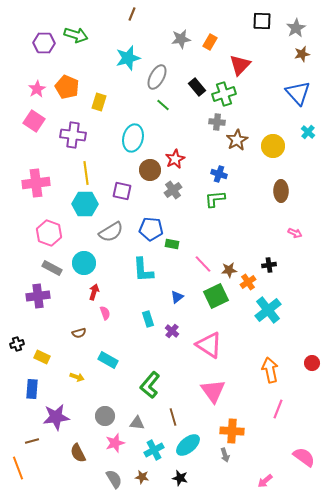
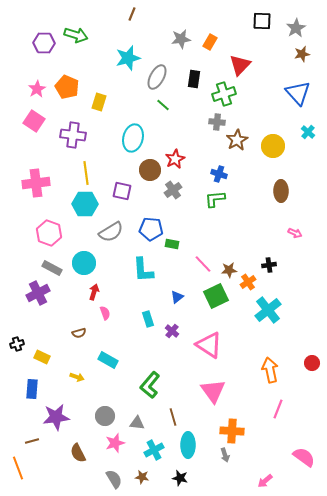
black rectangle at (197, 87): moved 3 px left, 8 px up; rotated 48 degrees clockwise
purple cross at (38, 296): moved 3 px up; rotated 20 degrees counterclockwise
cyan ellipse at (188, 445): rotated 50 degrees counterclockwise
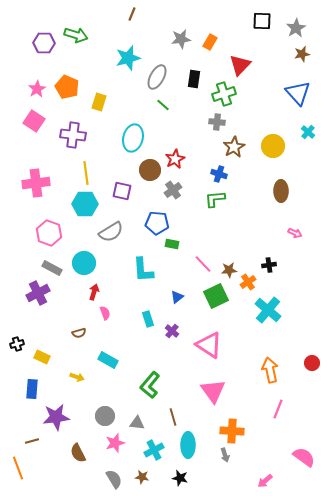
brown star at (237, 140): moved 3 px left, 7 px down
blue pentagon at (151, 229): moved 6 px right, 6 px up
cyan cross at (268, 310): rotated 12 degrees counterclockwise
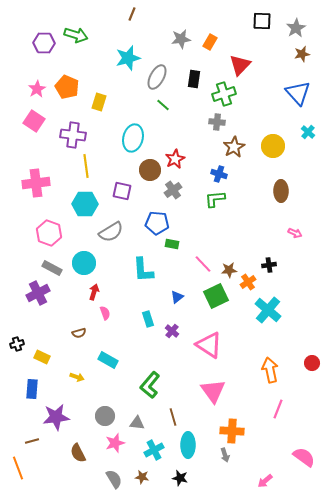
yellow line at (86, 173): moved 7 px up
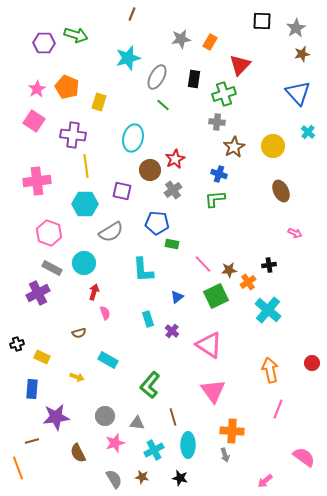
pink cross at (36, 183): moved 1 px right, 2 px up
brown ellipse at (281, 191): rotated 25 degrees counterclockwise
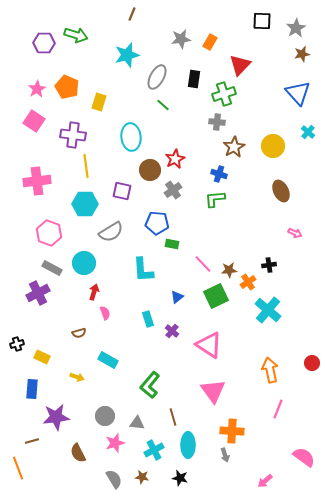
cyan star at (128, 58): moved 1 px left, 3 px up
cyan ellipse at (133, 138): moved 2 px left, 1 px up; rotated 20 degrees counterclockwise
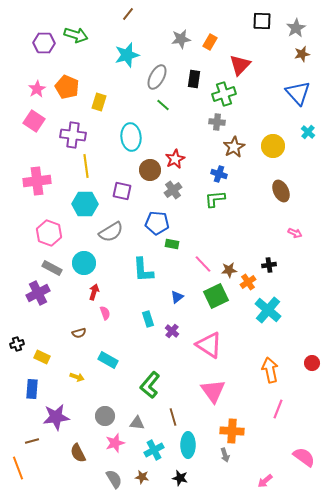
brown line at (132, 14): moved 4 px left; rotated 16 degrees clockwise
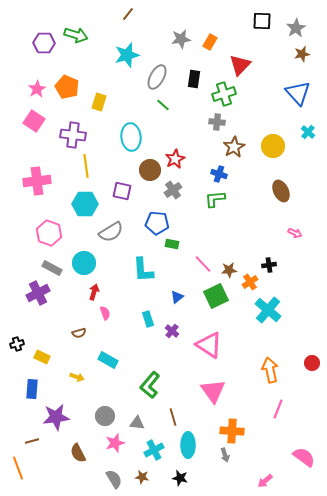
orange cross at (248, 282): moved 2 px right
